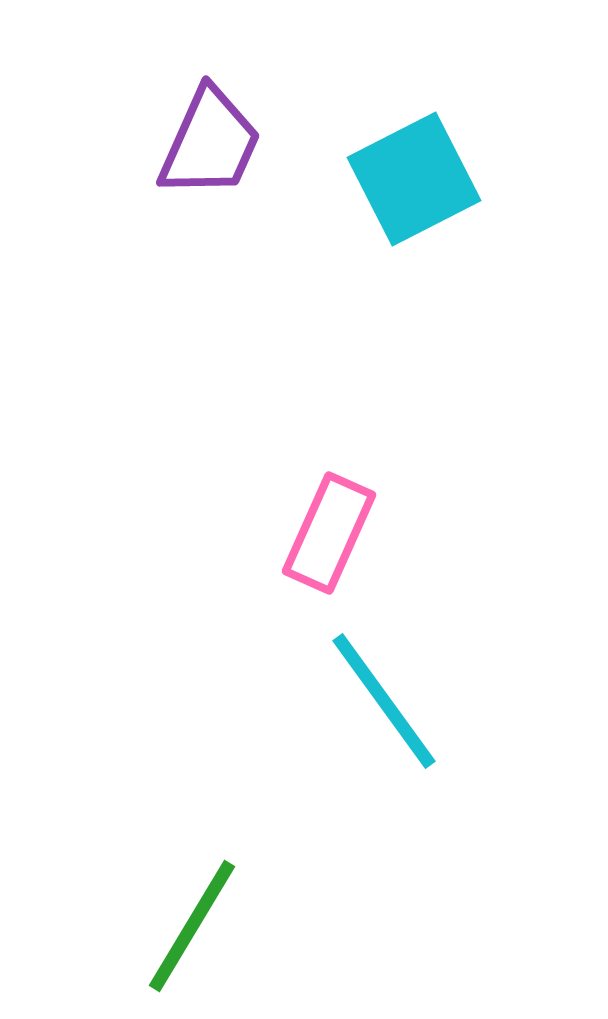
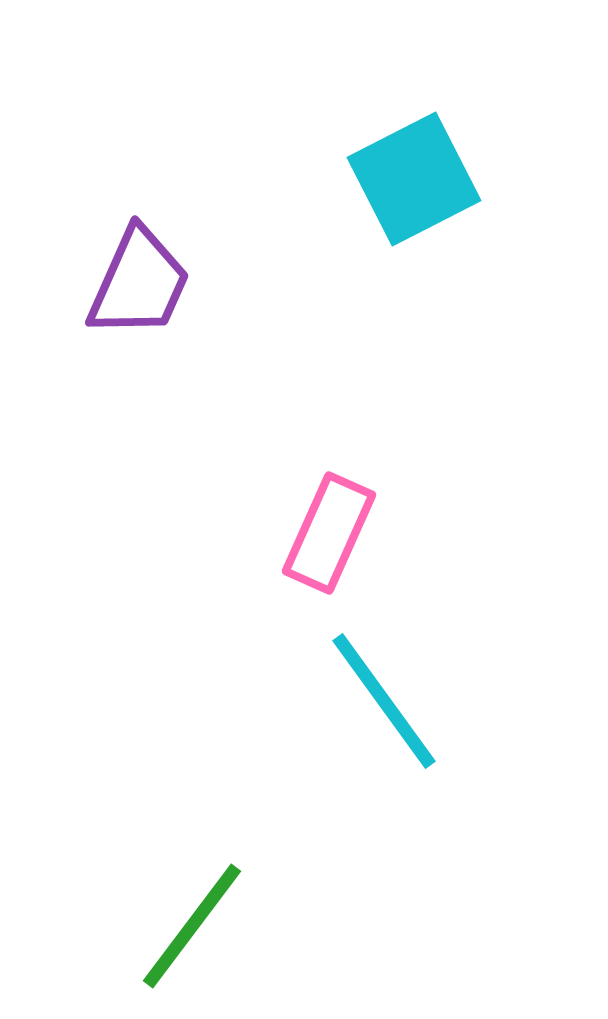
purple trapezoid: moved 71 px left, 140 px down
green line: rotated 6 degrees clockwise
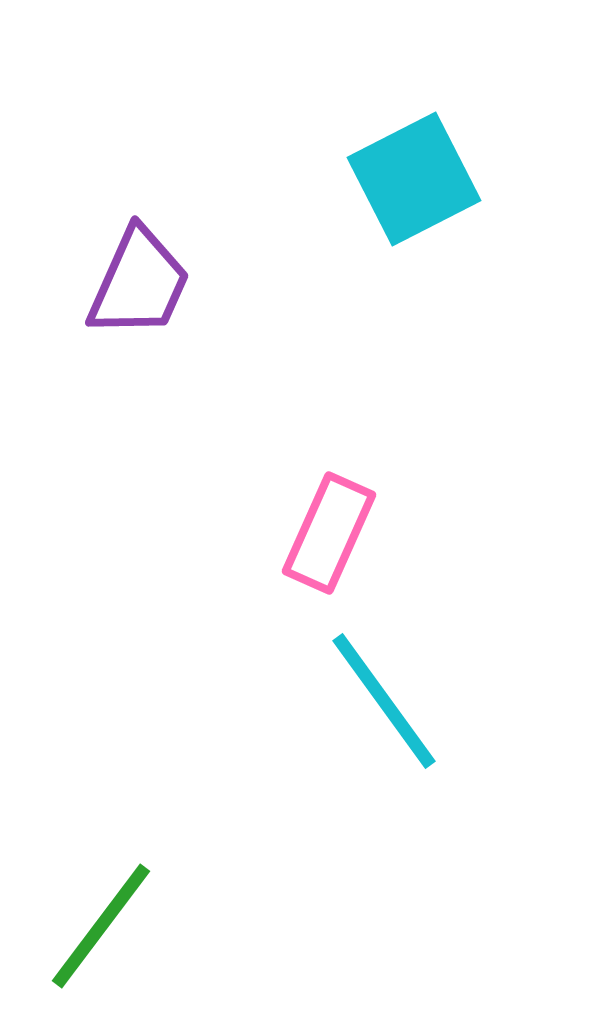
green line: moved 91 px left
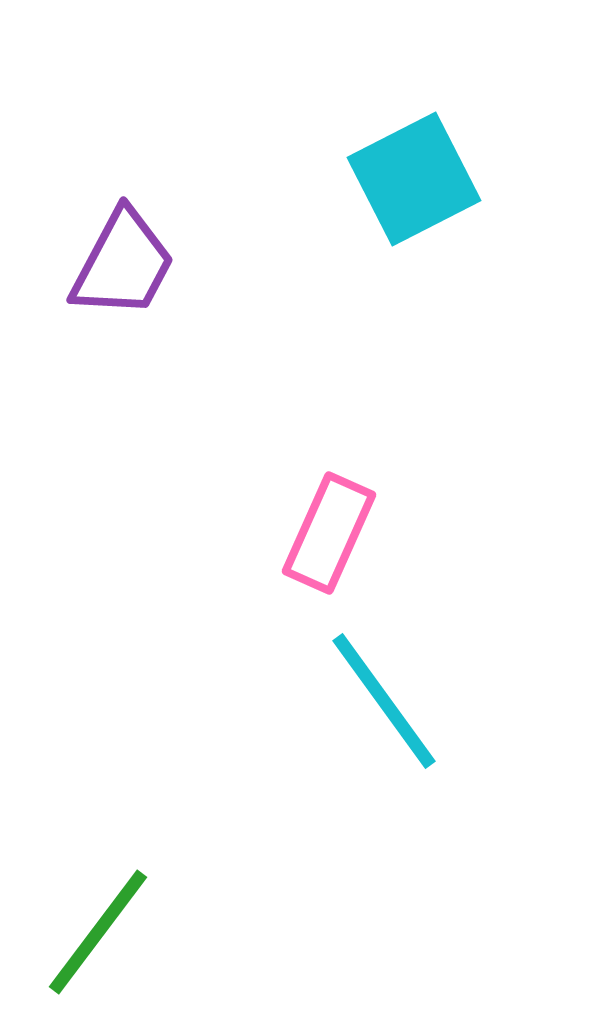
purple trapezoid: moved 16 px left, 19 px up; rotated 4 degrees clockwise
green line: moved 3 px left, 6 px down
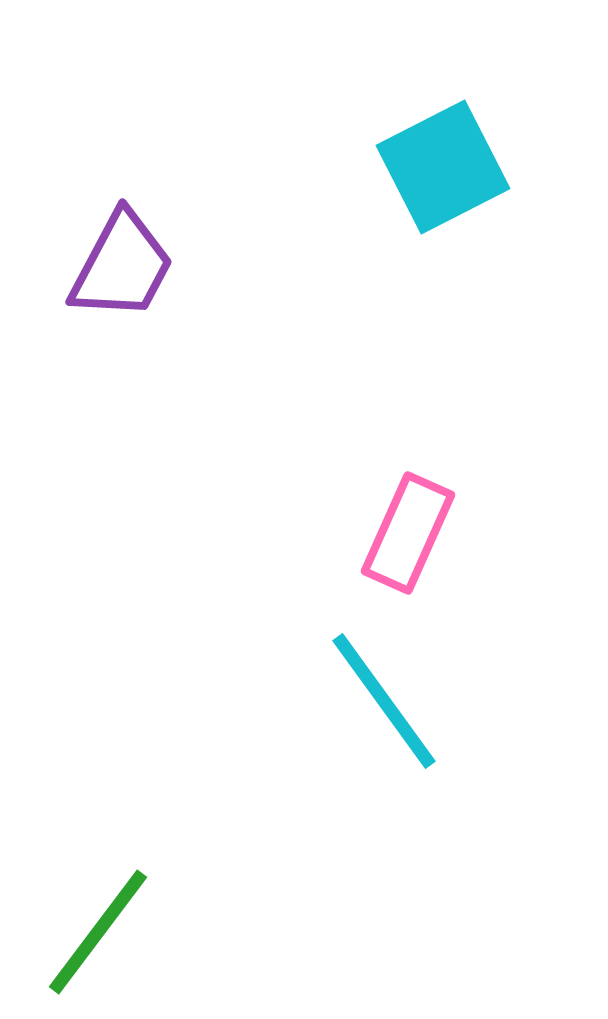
cyan square: moved 29 px right, 12 px up
purple trapezoid: moved 1 px left, 2 px down
pink rectangle: moved 79 px right
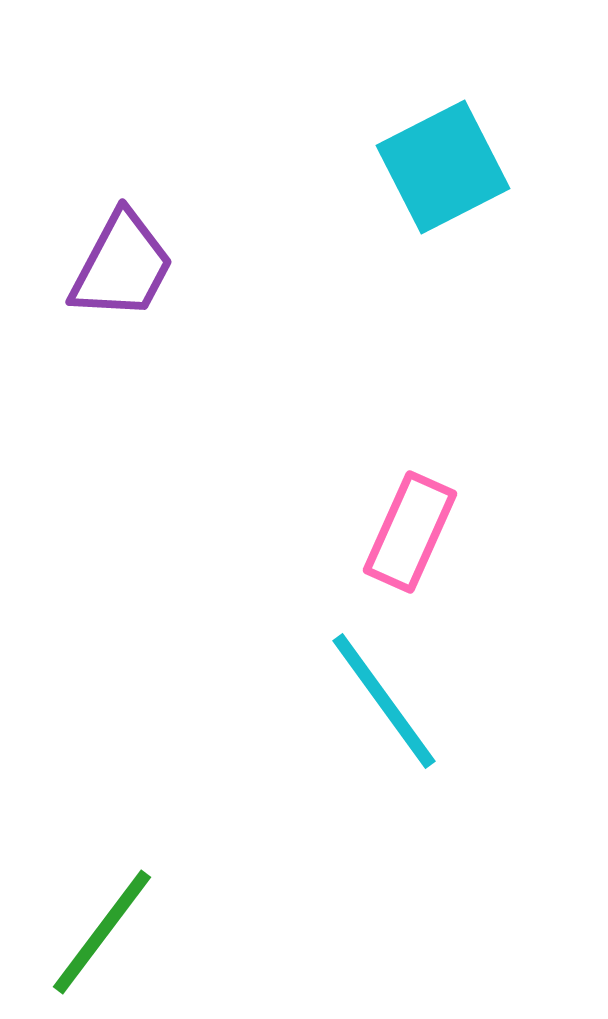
pink rectangle: moved 2 px right, 1 px up
green line: moved 4 px right
